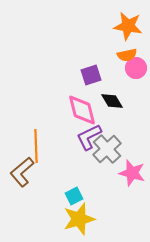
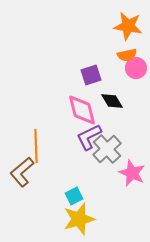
pink star: rotated 8 degrees clockwise
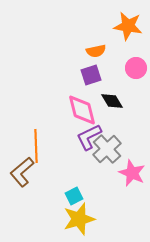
orange semicircle: moved 31 px left, 4 px up
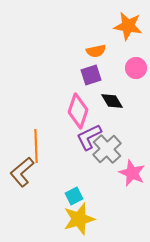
pink diamond: moved 4 px left, 1 px down; rotated 32 degrees clockwise
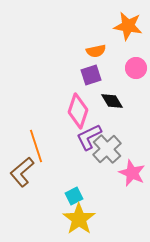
orange line: rotated 16 degrees counterclockwise
yellow star: rotated 20 degrees counterclockwise
